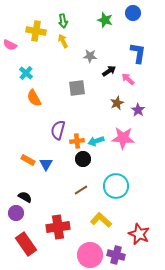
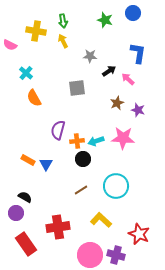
purple star: rotated 16 degrees counterclockwise
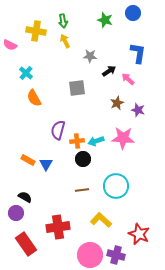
yellow arrow: moved 2 px right
brown line: moved 1 px right; rotated 24 degrees clockwise
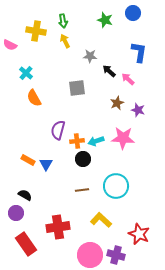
blue L-shape: moved 1 px right, 1 px up
black arrow: rotated 104 degrees counterclockwise
black semicircle: moved 2 px up
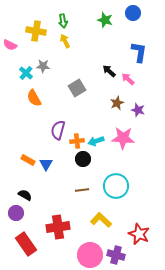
gray star: moved 47 px left, 10 px down
gray square: rotated 24 degrees counterclockwise
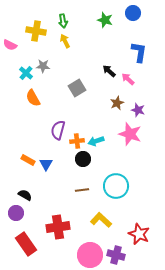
orange semicircle: moved 1 px left
pink star: moved 7 px right, 4 px up; rotated 15 degrees clockwise
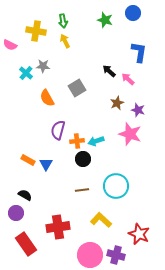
orange semicircle: moved 14 px right
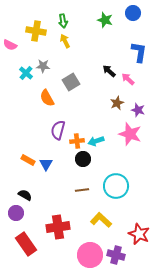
gray square: moved 6 px left, 6 px up
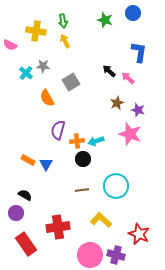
pink arrow: moved 1 px up
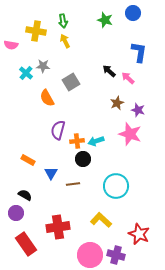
pink semicircle: moved 1 px right; rotated 16 degrees counterclockwise
blue triangle: moved 5 px right, 9 px down
brown line: moved 9 px left, 6 px up
